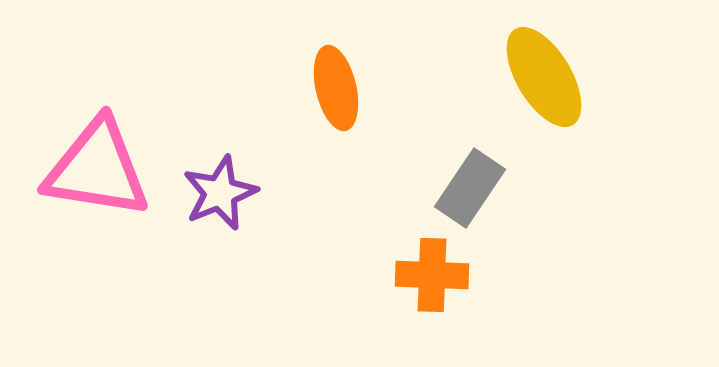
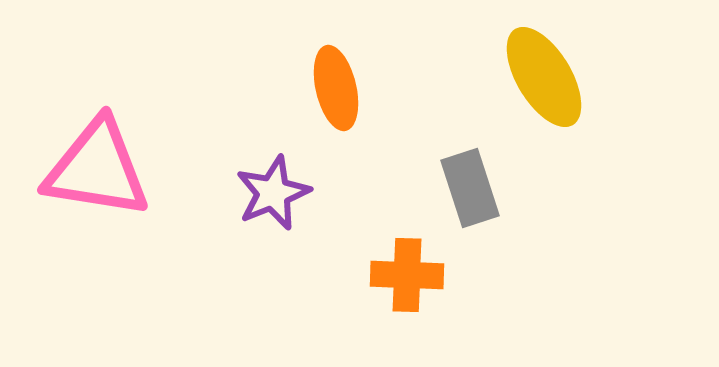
gray rectangle: rotated 52 degrees counterclockwise
purple star: moved 53 px right
orange cross: moved 25 px left
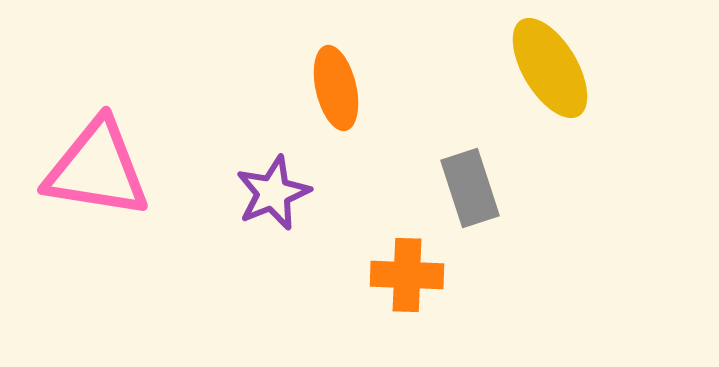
yellow ellipse: moved 6 px right, 9 px up
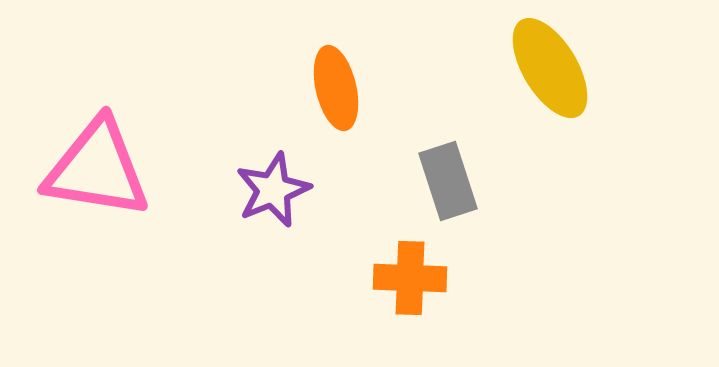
gray rectangle: moved 22 px left, 7 px up
purple star: moved 3 px up
orange cross: moved 3 px right, 3 px down
